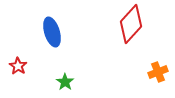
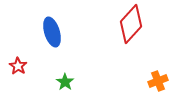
orange cross: moved 9 px down
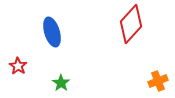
green star: moved 4 px left, 1 px down
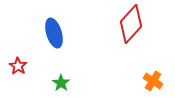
blue ellipse: moved 2 px right, 1 px down
orange cross: moved 5 px left; rotated 36 degrees counterclockwise
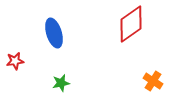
red diamond: rotated 12 degrees clockwise
red star: moved 3 px left, 5 px up; rotated 30 degrees clockwise
green star: rotated 24 degrees clockwise
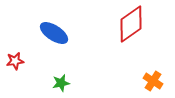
blue ellipse: rotated 40 degrees counterclockwise
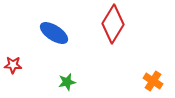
red diamond: moved 18 px left; rotated 24 degrees counterclockwise
red star: moved 2 px left, 4 px down; rotated 12 degrees clockwise
green star: moved 6 px right, 1 px up
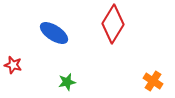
red star: rotated 12 degrees clockwise
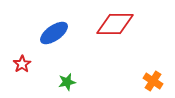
red diamond: moved 2 px right; rotated 60 degrees clockwise
blue ellipse: rotated 68 degrees counterclockwise
red star: moved 9 px right, 1 px up; rotated 24 degrees clockwise
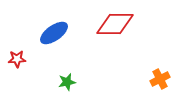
red star: moved 5 px left, 5 px up; rotated 30 degrees clockwise
orange cross: moved 7 px right, 2 px up; rotated 30 degrees clockwise
